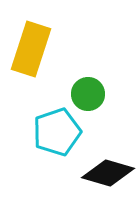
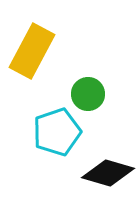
yellow rectangle: moved 1 px right, 2 px down; rotated 10 degrees clockwise
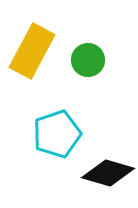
green circle: moved 34 px up
cyan pentagon: moved 2 px down
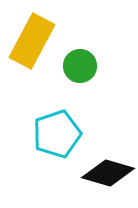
yellow rectangle: moved 10 px up
green circle: moved 8 px left, 6 px down
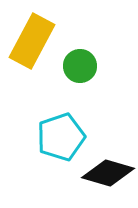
cyan pentagon: moved 4 px right, 3 px down
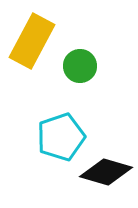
black diamond: moved 2 px left, 1 px up
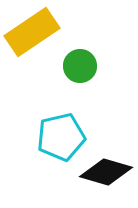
yellow rectangle: moved 9 px up; rotated 28 degrees clockwise
cyan pentagon: rotated 6 degrees clockwise
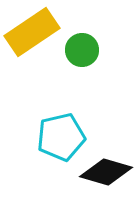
green circle: moved 2 px right, 16 px up
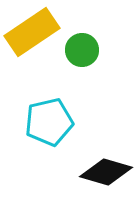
cyan pentagon: moved 12 px left, 15 px up
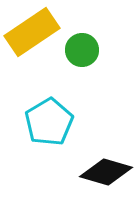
cyan pentagon: rotated 18 degrees counterclockwise
